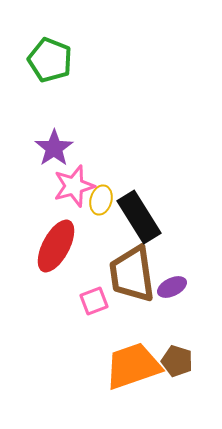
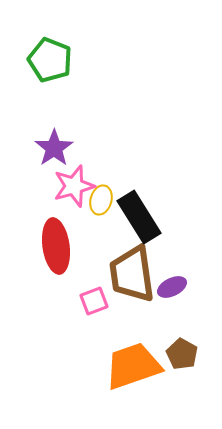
red ellipse: rotated 36 degrees counterclockwise
brown pentagon: moved 5 px right, 7 px up; rotated 12 degrees clockwise
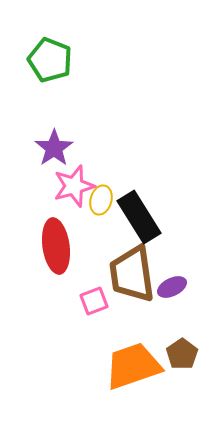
brown pentagon: rotated 8 degrees clockwise
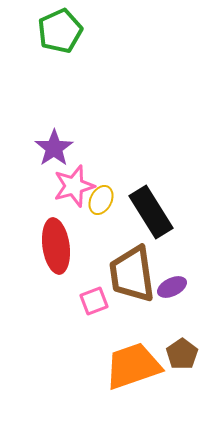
green pentagon: moved 10 px right, 29 px up; rotated 27 degrees clockwise
yellow ellipse: rotated 12 degrees clockwise
black rectangle: moved 12 px right, 5 px up
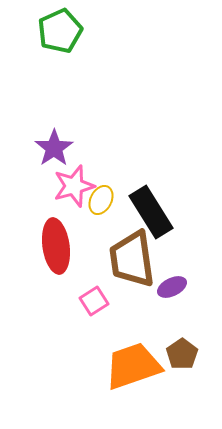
brown trapezoid: moved 15 px up
pink square: rotated 12 degrees counterclockwise
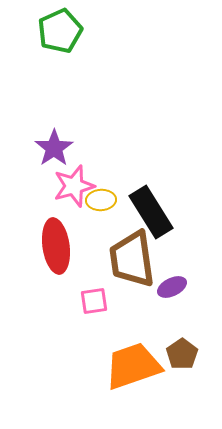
yellow ellipse: rotated 60 degrees clockwise
pink square: rotated 24 degrees clockwise
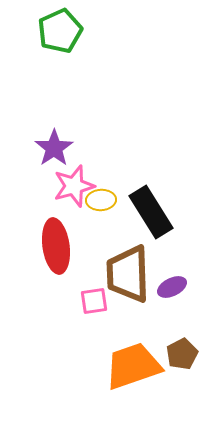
brown trapezoid: moved 4 px left, 15 px down; rotated 6 degrees clockwise
brown pentagon: rotated 8 degrees clockwise
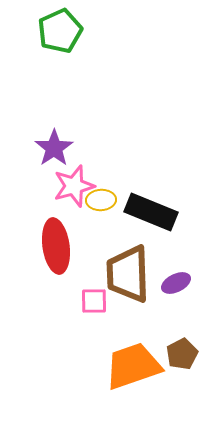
black rectangle: rotated 36 degrees counterclockwise
purple ellipse: moved 4 px right, 4 px up
pink square: rotated 8 degrees clockwise
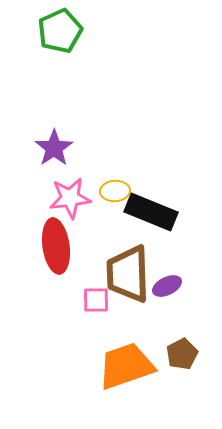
pink star: moved 4 px left, 12 px down; rotated 9 degrees clockwise
yellow ellipse: moved 14 px right, 9 px up
purple ellipse: moved 9 px left, 3 px down
pink square: moved 2 px right, 1 px up
orange trapezoid: moved 7 px left
